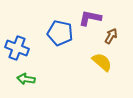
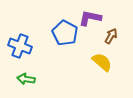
blue pentagon: moved 5 px right; rotated 15 degrees clockwise
blue cross: moved 3 px right, 2 px up
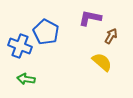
blue pentagon: moved 19 px left, 1 px up
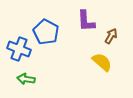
purple L-shape: moved 4 px left, 3 px down; rotated 105 degrees counterclockwise
blue cross: moved 1 px left, 3 px down
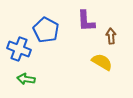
blue pentagon: moved 2 px up
brown arrow: rotated 35 degrees counterclockwise
yellow semicircle: rotated 10 degrees counterclockwise
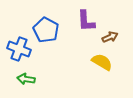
brown arrow: moved 1 px left, 1 px down; rotated 70 degrees clockwise
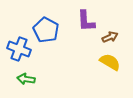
yellow semicircle: moved 8 px right
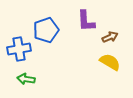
blue pentagon: rotated 25 degrees clockwise
blue cross: rotated 30 degrees counterclockwise
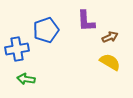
blue cross: moved 2 px left
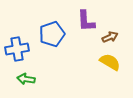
blue pentagon: moved 6 px right, 4 px down
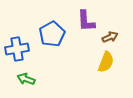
blue pentagon: rotated 10 degrees counterclockwise
yellow semicircle: moved 4 px left; rotated 80 degrees clockwise
green arrow: rotated 12 degrees clockwise
